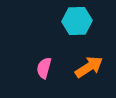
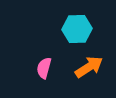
cyan hexagon: moved 8 px down
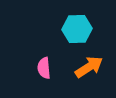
pink semicircle: rotated 20 degrees counterclockwise
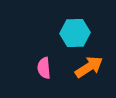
cyan hexagon: moved 2 px left, 4 px down
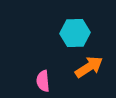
pink semicircle: moved 1 px left, 13 px down
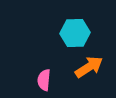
pink semicircle: moved 1 px right, 1 px up; rotated 10 degrees clockwise
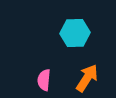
orange arrow: moved 2 px left, 11 px down; rotated 24 degrees counterclockwise
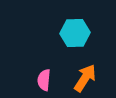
orange arrow: moved 2 px left
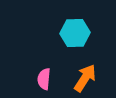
pink semicircle: moved 1 px up
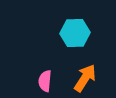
pink semicircle: moved 1 px right, 2 px down
